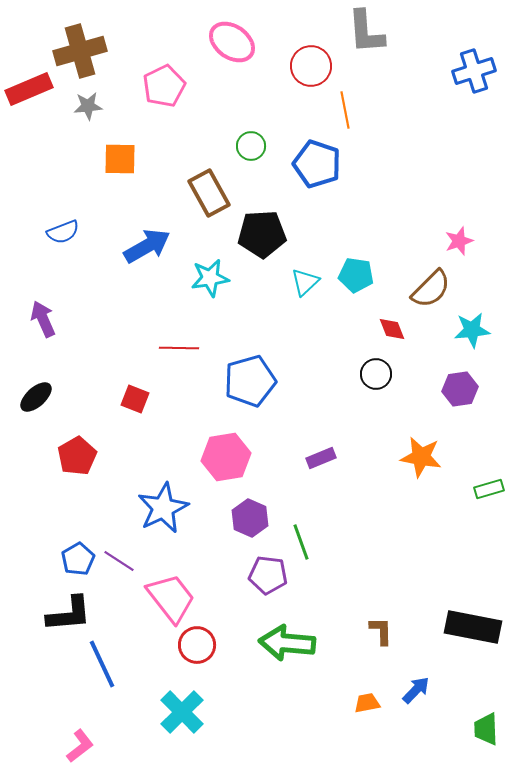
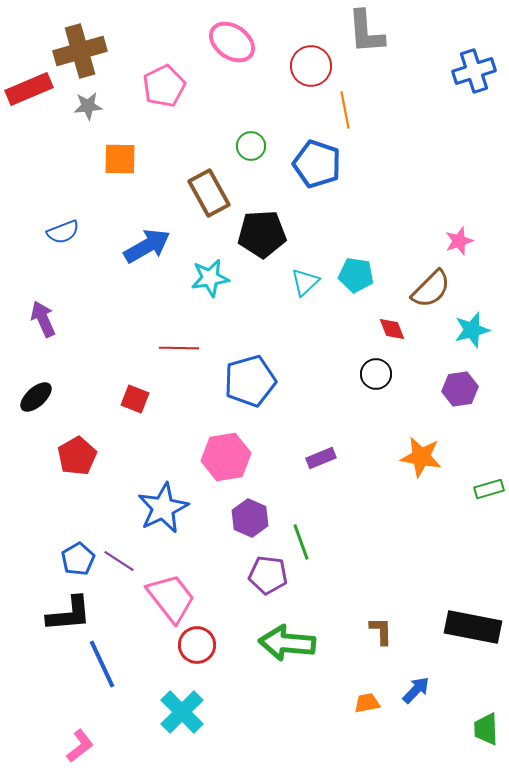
cyan star at (472, 330): rotated 9 degrees counterclockwise
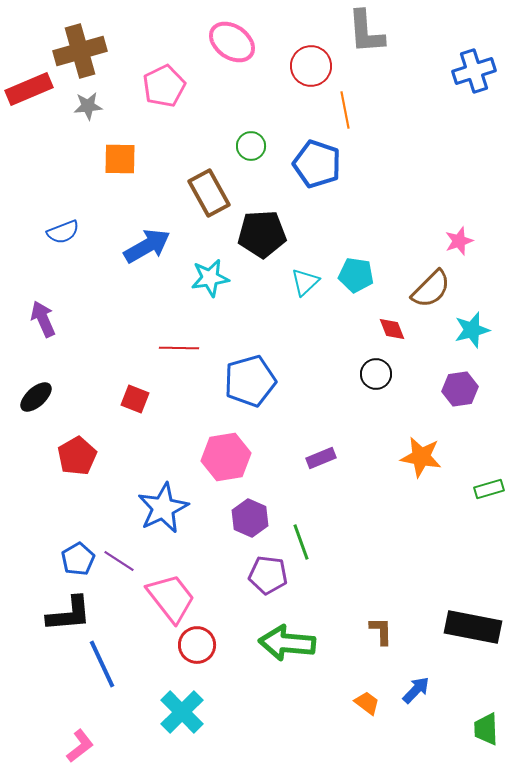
orange trapezoid at (367, 703): rotated 48 degrees clockwise
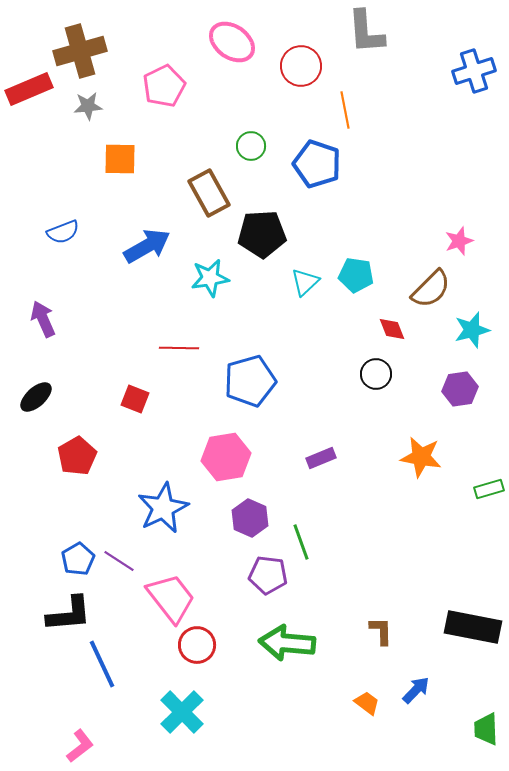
red circle at (311, 66): moved 10 px left
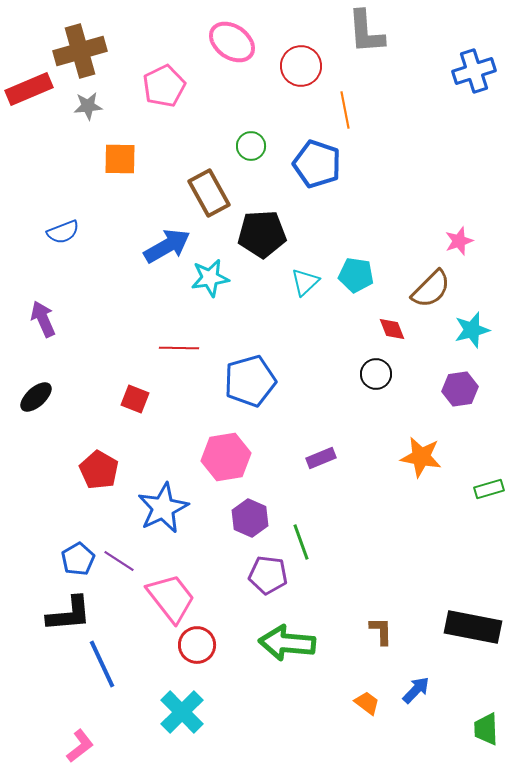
blue arrow at (147, 246): moved 20 px right
red pentagon at (77, 456): moved 22 px right, 14 px down; rotated 12 degrees counterclockwise
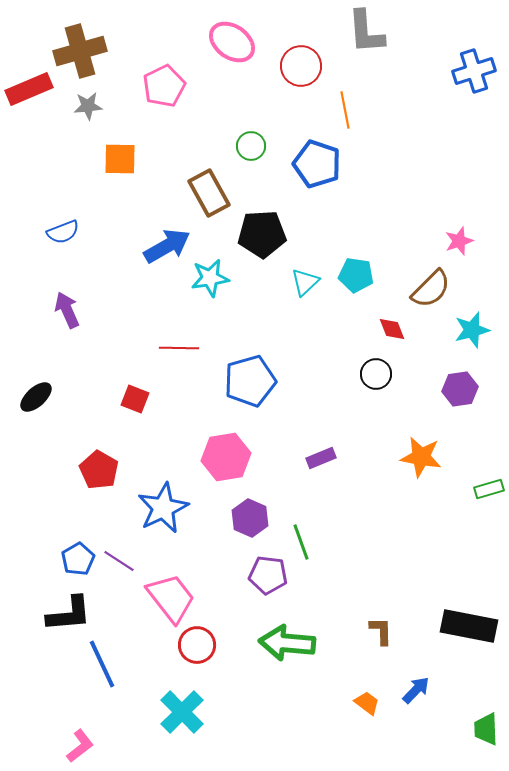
purple arrow at (43, 319): moved 24 px right, 9 px up
black rectangle at (473, 627): moved 4 px left, 1 px up
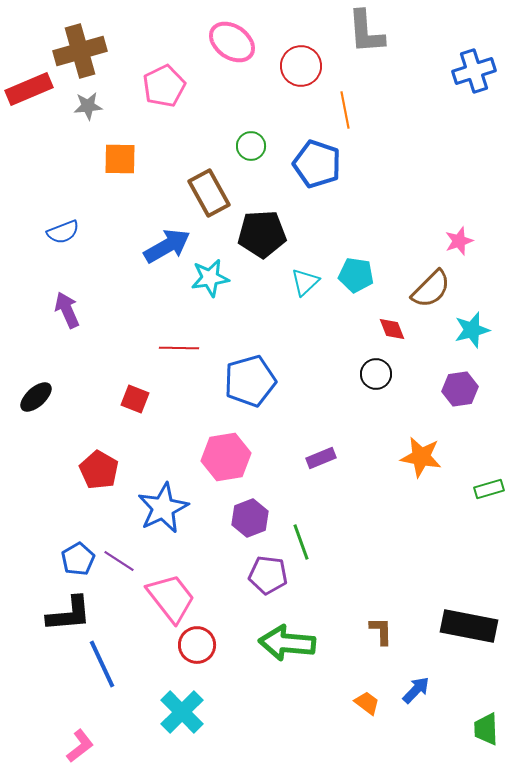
purple hexagon at (250, 518): rotated 15 degrees clockwise
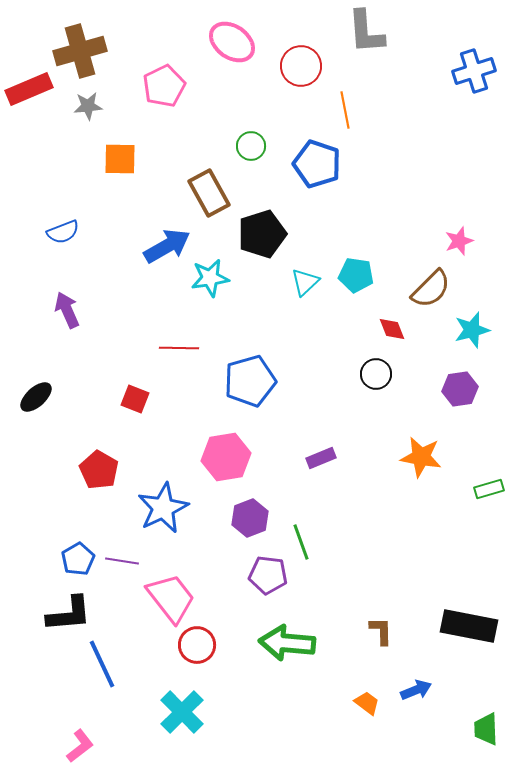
black pentagon at (262, 234): rotated 15 degrees counterclockwise
purple line at (119, 561): moved 3 px right; rotated 24 degrees counterclockwise
blue arrow at (416, 690): rotated 24 degrees clockwise
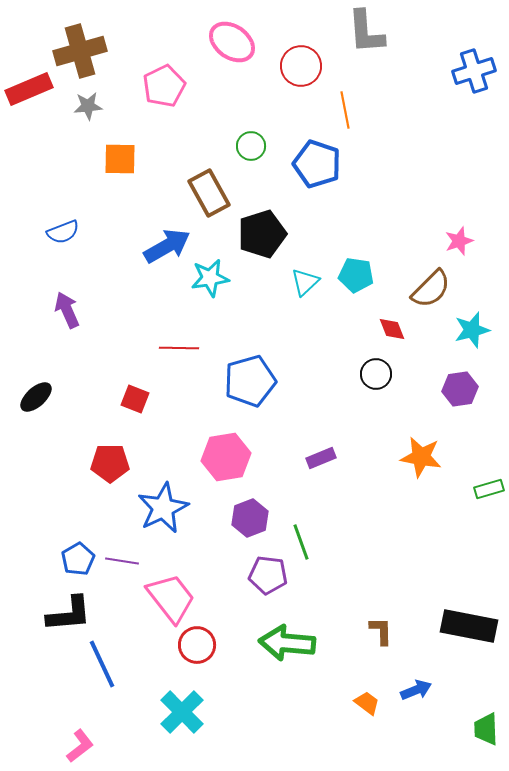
red pentagon at (99, 470): moved 11 px right, 7 px up; rotated 30 degrees counterclockwise
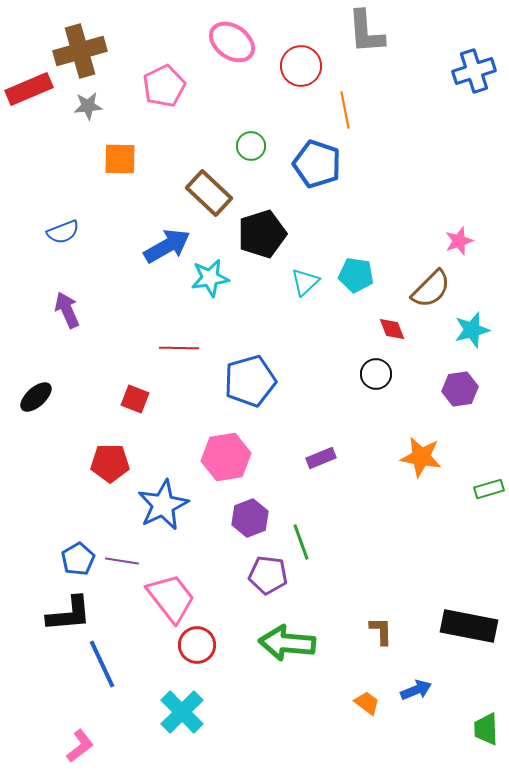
brown rectangle at (209, 193): rotated 18 degrees counterclockwise
blue star at (163, 508): moved 3 px up
